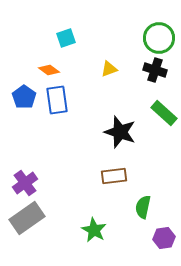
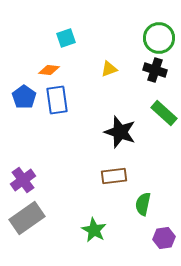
orange diamond: rotated 30 degrees counterclockwise
purple cross: moved 2 px left, 3 px up
green semicircle: moved 3 px up
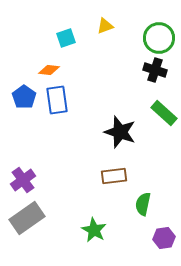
yellow triangle: moved 4 px left, 43 px up
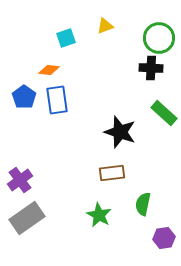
black cross: moved 4 px left, 2 px up; rotated 15 degrees counterclockwise
brown rectangle: moved 2 px left, 3 px up
purple cross: moved 3 px left
green star: moved 5 px right, 15 px up
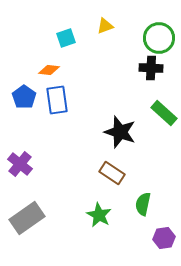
brown rectangle: rotated 40 degrees clockwise
purple cross: moved 16 px up; rotated 15 degrees counterclockwise
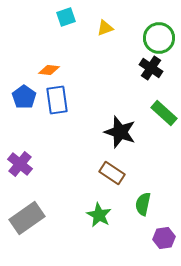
yellow triangle: moved 2 px down
cyan square: moved 21 px up
black cross: rotated 30 degrees clockwise
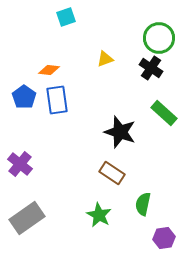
yellow triangle: moved 31 px down
